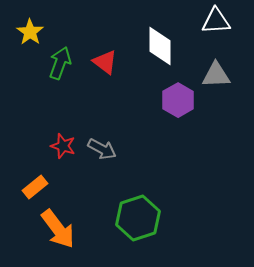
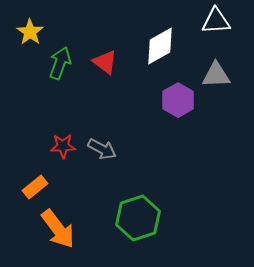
white diamond: rotated 60 degrees clockwise
red star: rotated 20 degrees counterclockwise
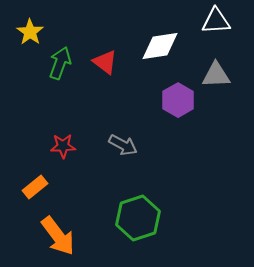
white diamond: rotated 21 degrees clockwise
gray arrow: moved 21 px right, 4 px up
orange arrow: moved 7 px down
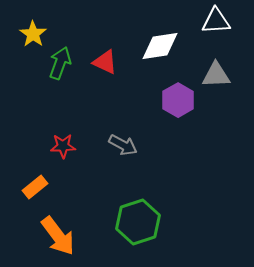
yellow star: moved 3 px right, 2 px down
red triangle: rotated 12 degrees counterclockwise
green hexagon: moved 4 px down
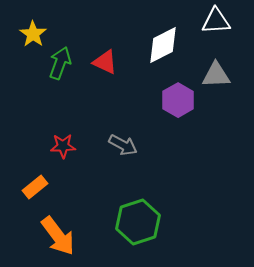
white diamond: moved 3 px right, 1 px up; rotated 18 degrees counterclockwise
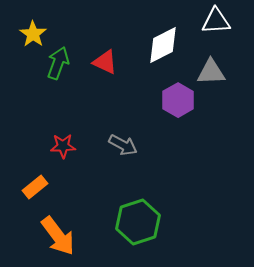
green arrow: moved 2 px left
gray triangle: moved 5 px left, 3 px up
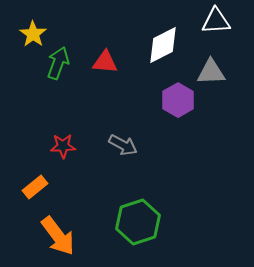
red triangle: rotated 20 degrees counterclockwise
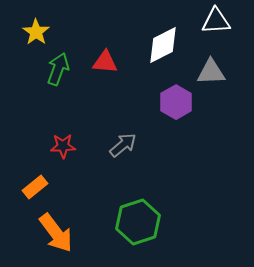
yellow star: moved 3 px right, 2 px up
green arrow: moved 6 px down
purple hexagon: moved 2 px left, 2 px down
gray arrow: rotated 68 degrees counterclockwise
orange arrow: moved 2 px left, 3 px up
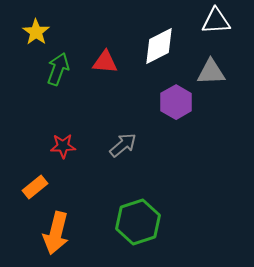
white diamond: moved 4 px left, 1 px down
orange arrow: rotated 51 degrees clockwise
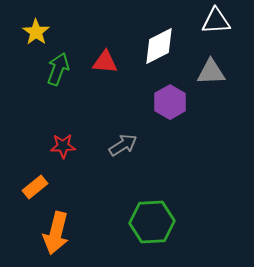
purple hexagon: moved 6 px left
gray arrow: rotated 8 degrees clockwise
green hexagon: moved 14 px right; rotated 15 degrees clockwise
